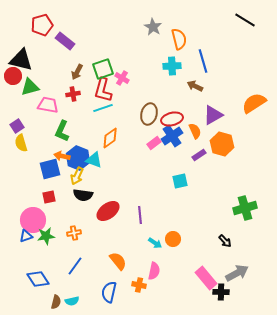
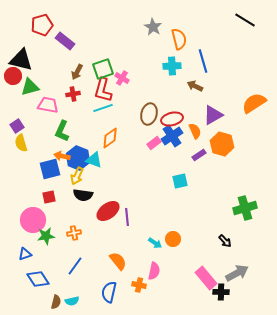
purple line at (140, 215): moved 13 px left, 2 px down
blue triangle at (26, 236): moved 1 px left, 18 px down
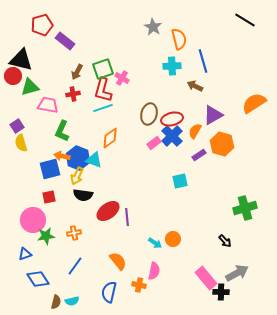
orange semicircle at (195, 131): rotated 126 degrees counterclockwise
blue cross at (172, 136): rotated 10 degrees counterclockwise
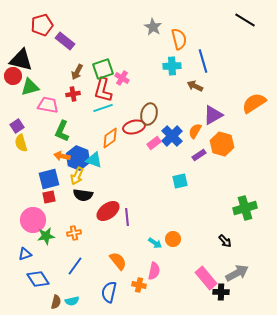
red ellipse at (172, 119): moved 38 px left, 8 px down
blue square at (50, 169): moved 1 px left, 10 px down
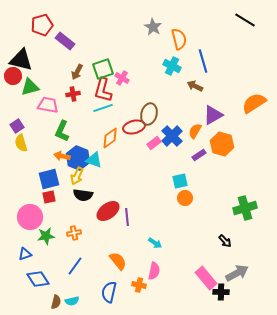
cyan cross at (172, 66): rotated 30 degrees clockwise
pink circle at (33, 220): moved 3 px left, 3 px up
orange circle at (173, 239): moved 12 px right, 41 px up
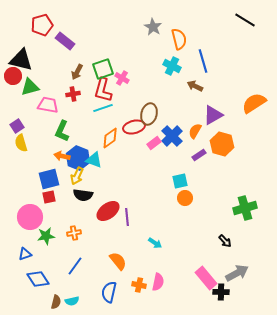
pink semicircle at (154, 271): moved 4 px right, 11 px down
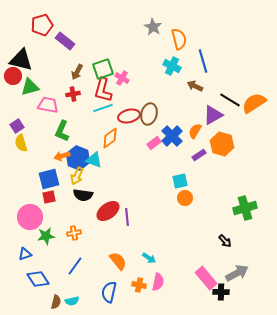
black line at (245, 20): moved 15 px left, 80 px down
red ellipse at (134, 127): moved 5 px left, 11 px up
orange arrow at (62, 156): rotated 28 degrees counterclockwise
cyan arrow at (155, 243): moved 6 px left, 15 px down
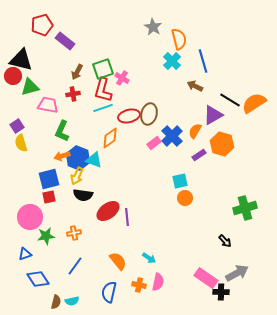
cyan cross at (172, 66): moved 5 px up; rotated 18 degrees clockwise
pink rectangle at (206, 278): rotated 15 degrees counterclockwise
